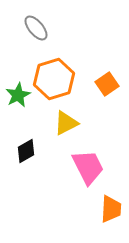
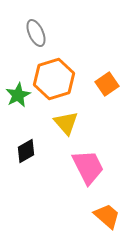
gray ellipse: moved 5 px down; rotated 16 degrees clockwise
yellow triangle: rotated 44 degrees counterclockwise
orange trapezoid: moved 4 px left, 7 px down; rotated 52 degrees counterclockwise
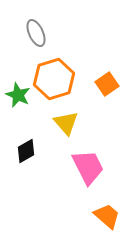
green star: rotated 20 degrees counterclockwise
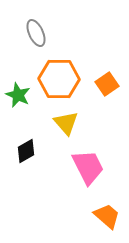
orange hexagon: moved 5 px right; rotated 18 degrees clockwise
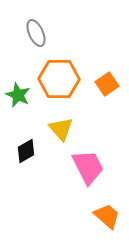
yellow triangle: moved 5 px left, 6 px down
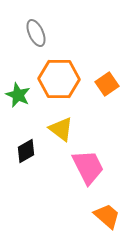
yellow triangle: rotated 12 degrees counterclockwise
